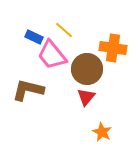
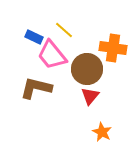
brown L-shape: moved 8 px right, 2 px up
red triangle: moved 4 px right, 1 px up
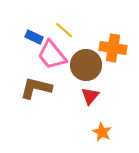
brown circle: moved 1 px left, 4 px up
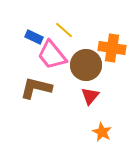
orange cross: moved 1 px left
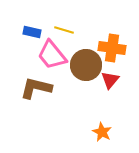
yellow line: rotated 24 degrees counterclockwise
blue rectangle: moved 2 px left, 5 px up; rotated 12 degrees counterclockwise
red triangle: moved 20 px right, 16 px up
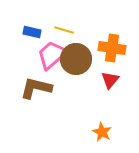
pink trapezoid: rotated 88 degrees clockwise
brown circle: moved 10 px left, 6 px up
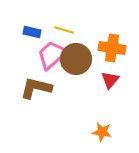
orange star: rotated 18 degrees counterclockwise
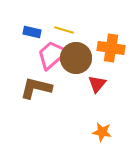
orange cross: moved 1 px left
brown circle: moved 1 px up
red triangle: moved 13 px left, 4 px down
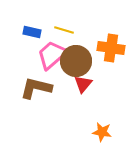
brown circle: moved 3 px down
red triangle: moved 14 px left
